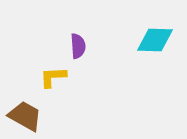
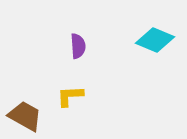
cyan diamond: rotated 21 degrees clockwise
yellow L-shape: moved 17 px right, 19 px down
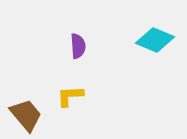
brown trapezoid: moved 1 px right, 1 px up; rotated 21 degrees clockwise
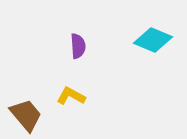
cyan diamond: moved 2 px left
yellow L-shape: moved 1 px right; rotated 32 degrees clockwise
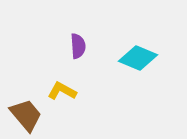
cyan diamond: moved 15 px left, 18 px down
yellow L-shape: moved 9 px left, 5 px up
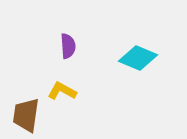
purple semicircle: moved 10 px left
brown trapezoid: rotated 132 degrees counterclockwise
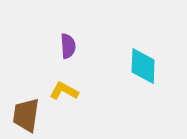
cyan diamond: moved 5 px right, 8 px down; rotated 69 degrees clockwise
yellow L-shape: moved 2 px right
